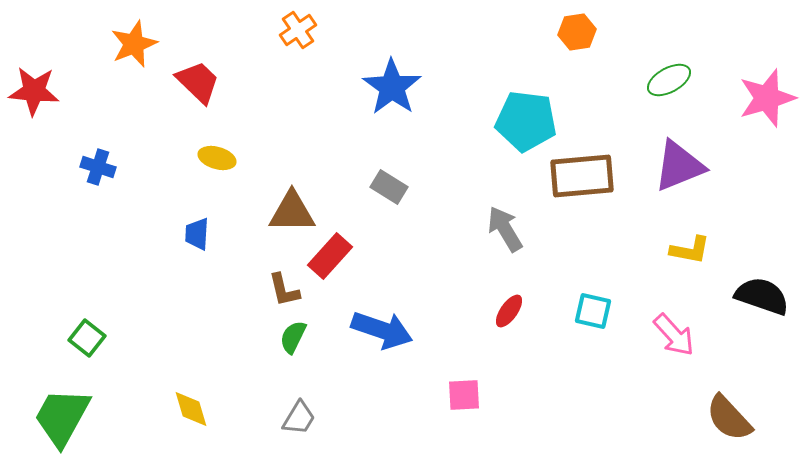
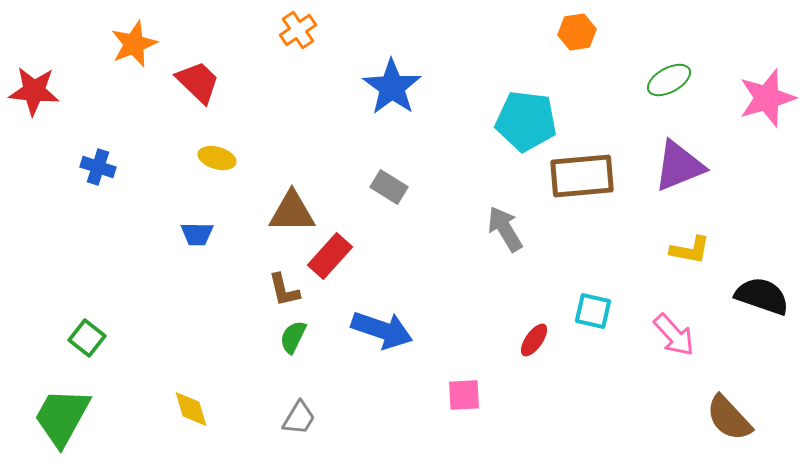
blue trapezoid: rotated 92 degrees counterclockwise
red ellipse: moved 25 px right, 29 px down
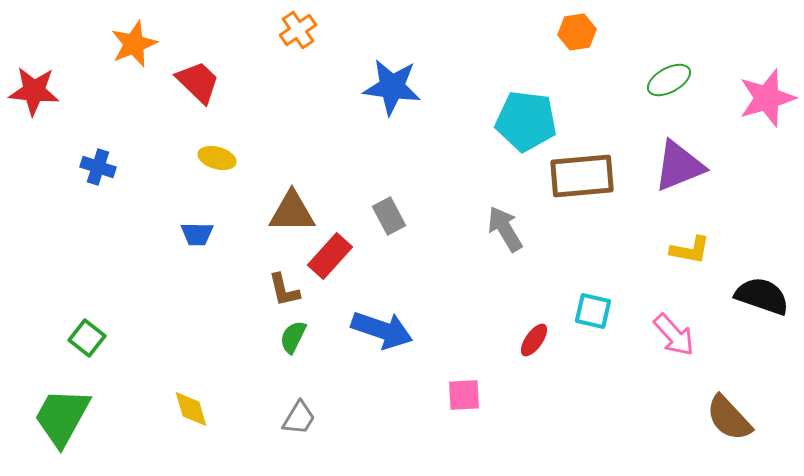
blue star: rotated 28 degrees counterclockwise
gray rectangle: moved 29 px down; rotated 30 degrees clockwise
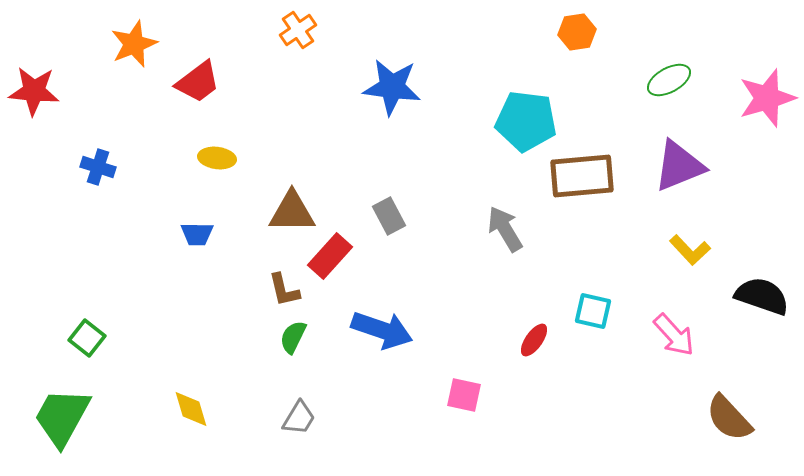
red trapezoid: rotated 99 degrees clockwise
yellow ellipse: rotated 9 degrees counterclockwise
yellow L-shape: rotated 36 degrees clockwise
pink square: rotated 15 degrees clockwise
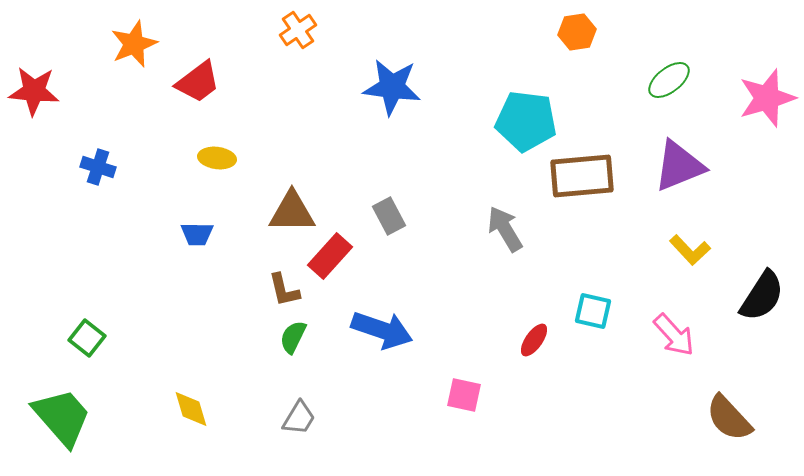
green ellipse: rotated 9 degrees counterclockwise
black semicircle: rotated 104 degrees clockwise
green trapezoid: rotated 110 degrees clockwise
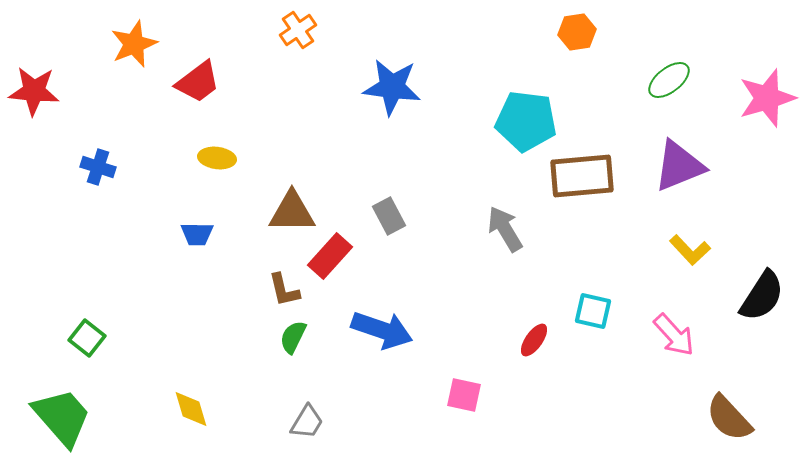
gray trapezoid: moved 8 px right, 4 px down
